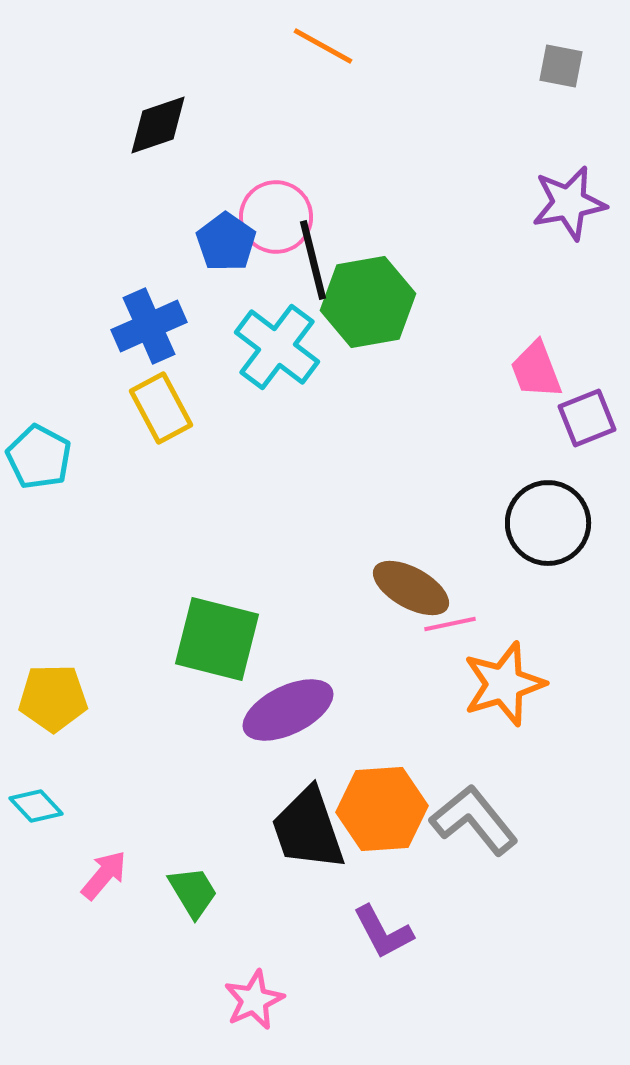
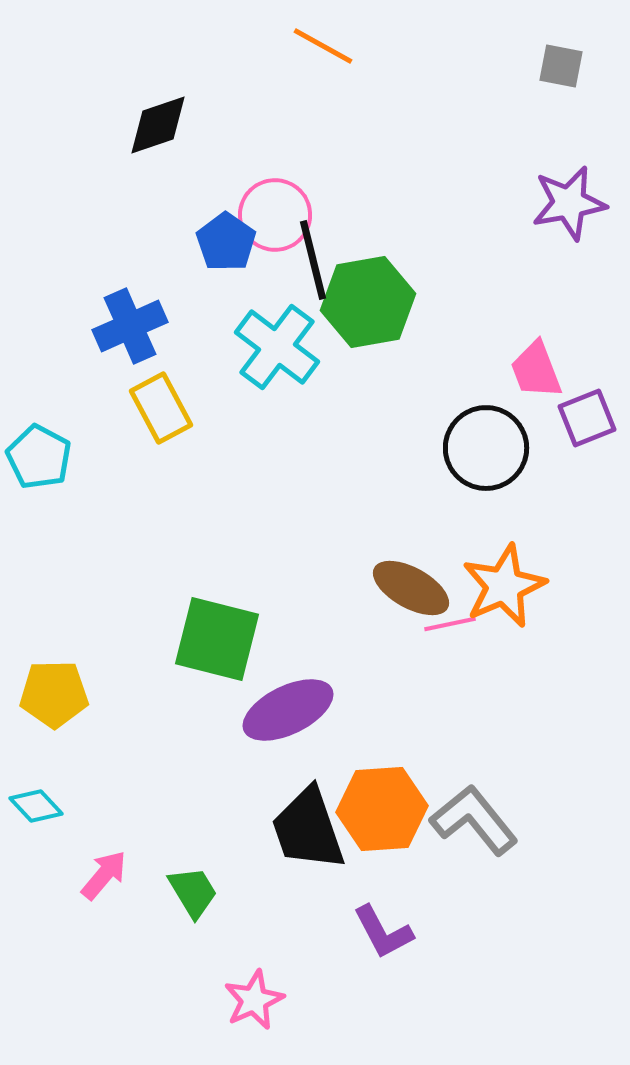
pink circle: moved 1 px left, 2 px up
blue cross: moved 19 px left
black circle: moved 62 px left, 75 px up
orange star: moved 98 px up; rotated 6 degrees counterclockwise
yellow pentagon: moved 1 px right, 4 px up
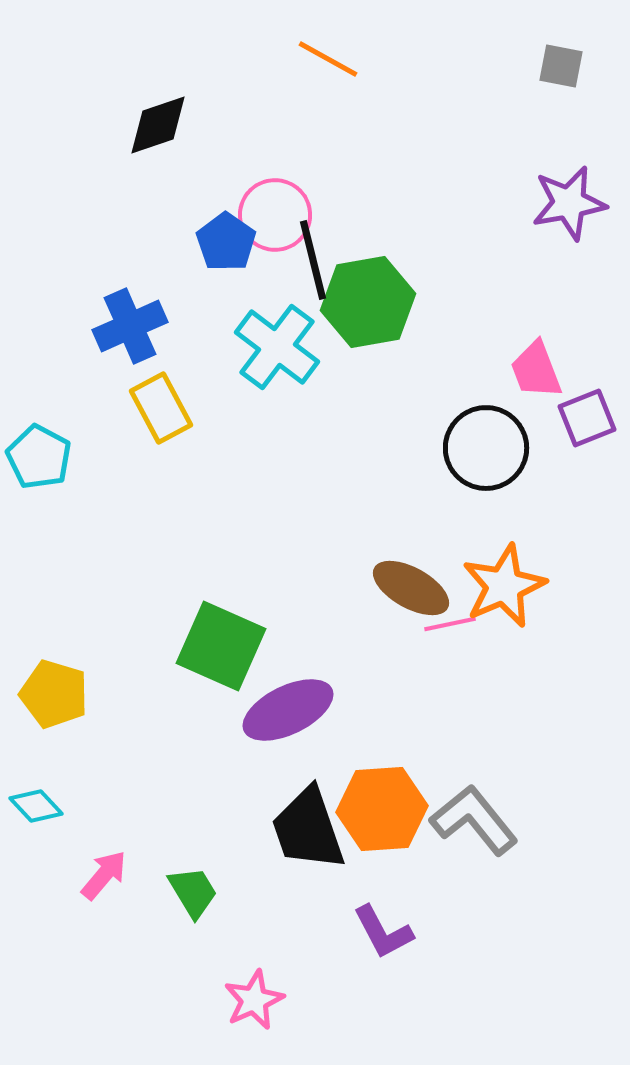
orange line: moved 5 px right, 13 px down
green square: moved 4 px right, 7 px down; rotated 10 degrees clockwise
yellow pentagon: rotated 18 degrees clockwise
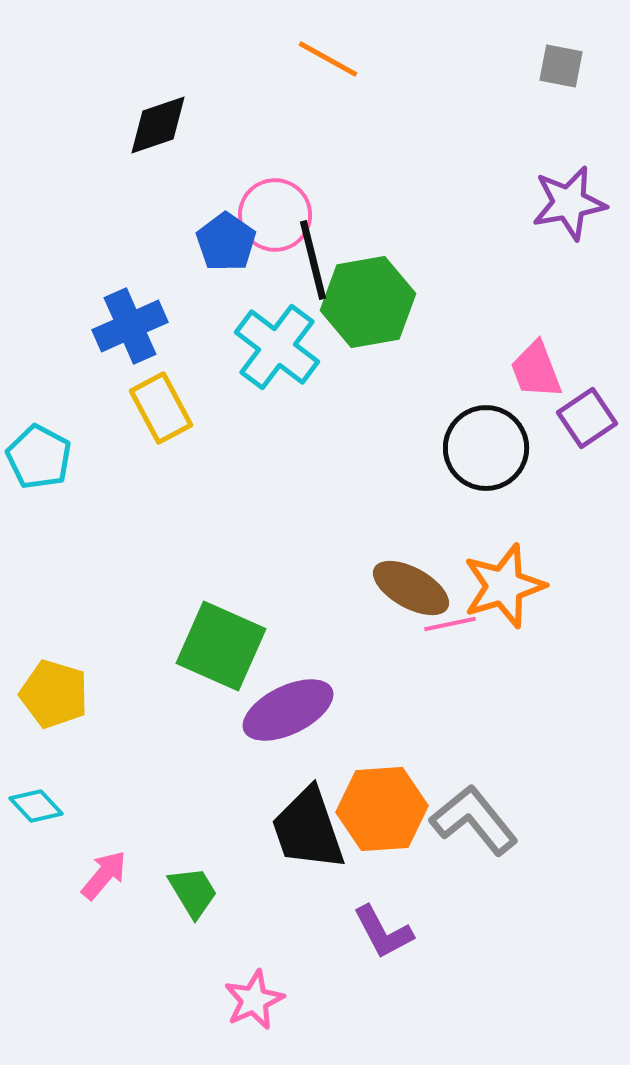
purple square: rotated 12 degrees counterclockwise
orange star: rotated 6 degrees clockwise
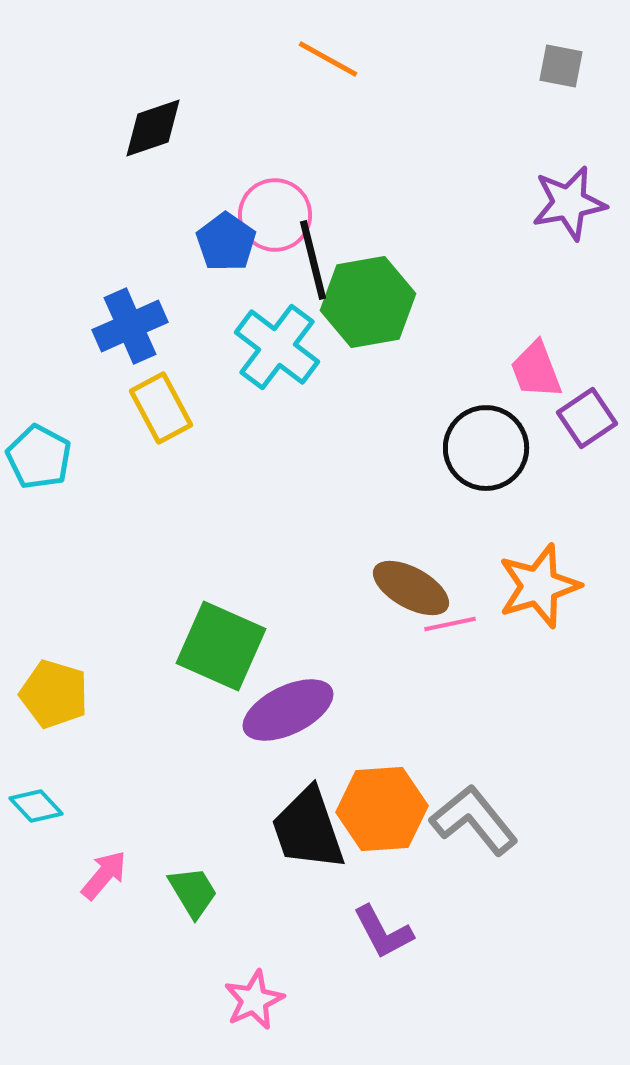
black diamond: moved 5 px left, 3 px down
orange star: moved 35 px right
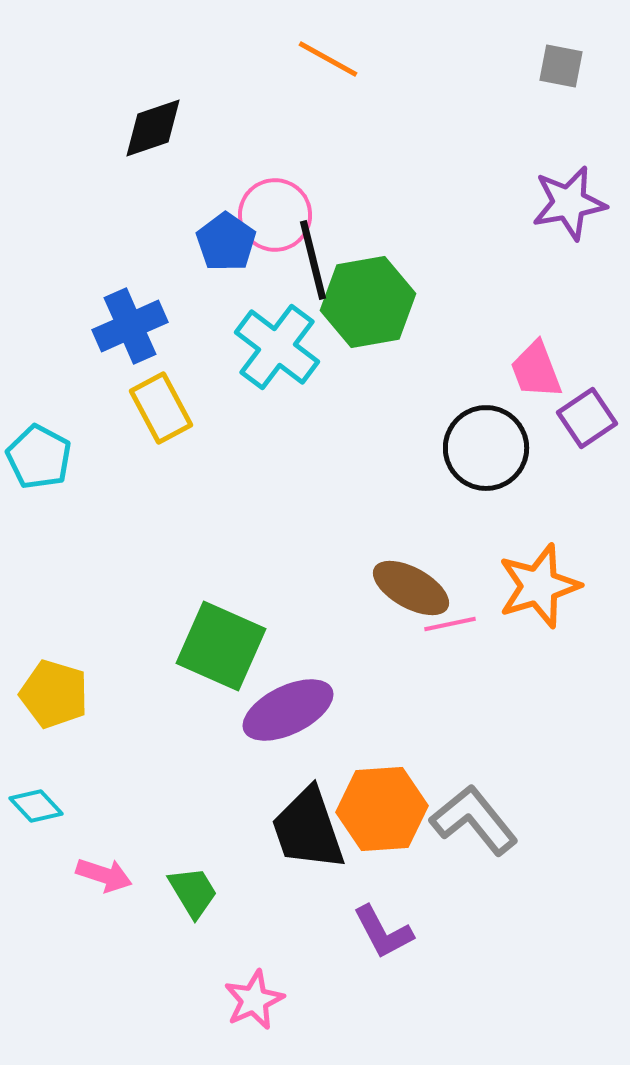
pink arrow: rotated 68 degrees clockwise
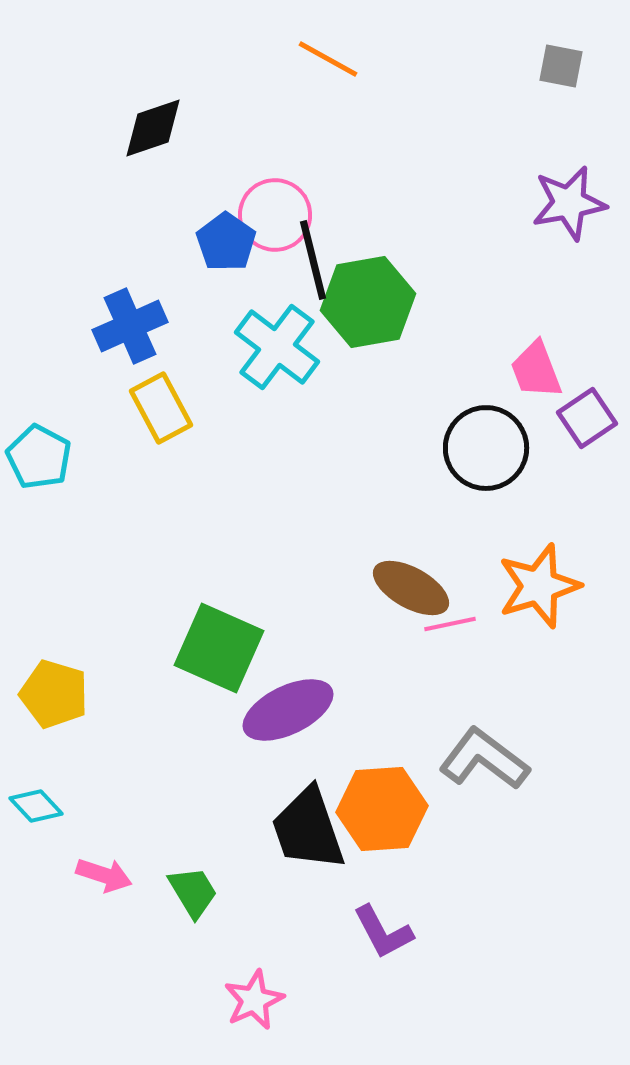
green square: moved 2 px left, 2 px down
gray L-shape: moved 10 px right, 61 px up; rotated 14 degrees counterclockwise
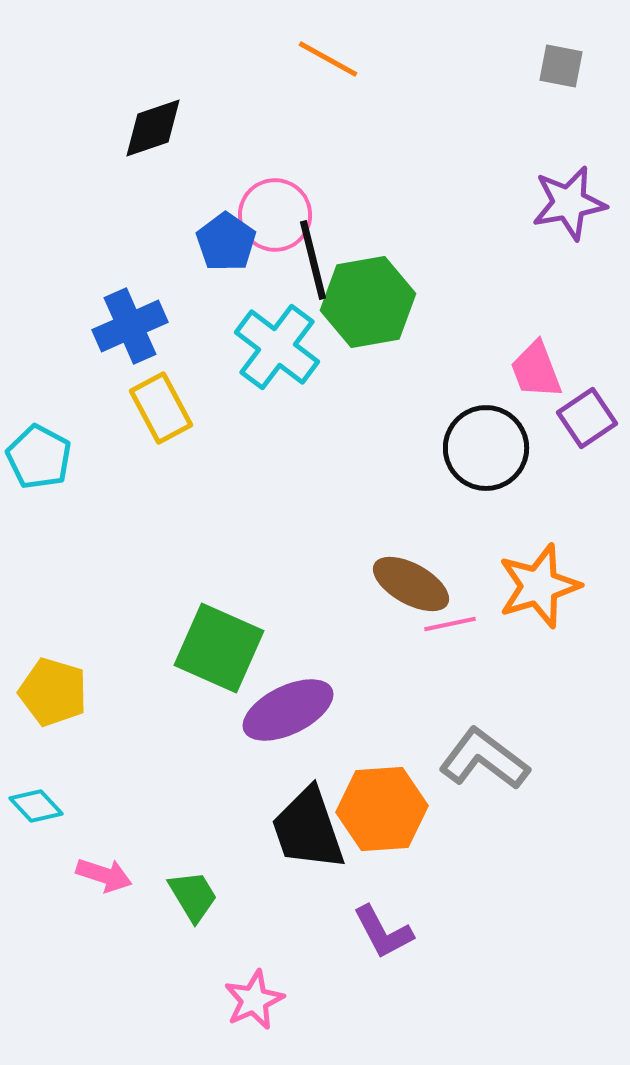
brown ellipse: moved 4 px up
yellow pentagon: moved 1 px left, 2 px up
green trapezoid: moved 4 px down
